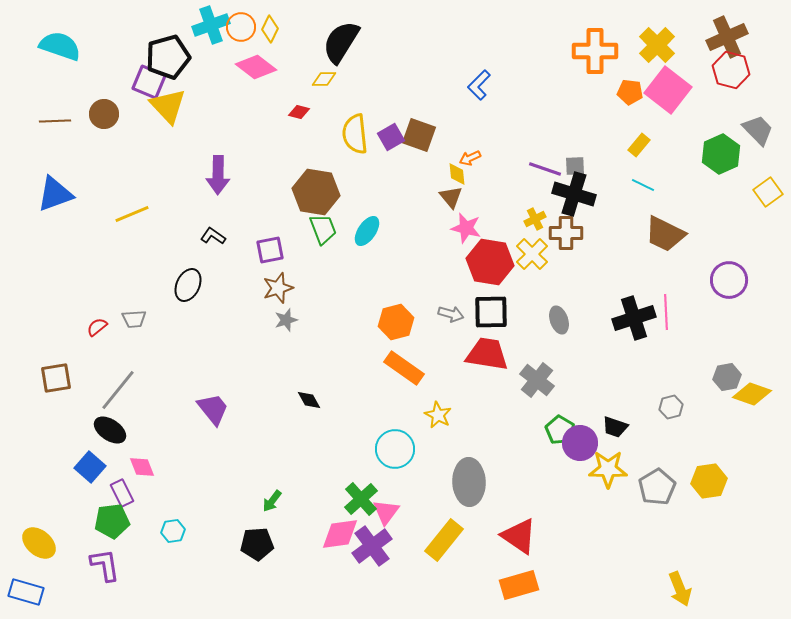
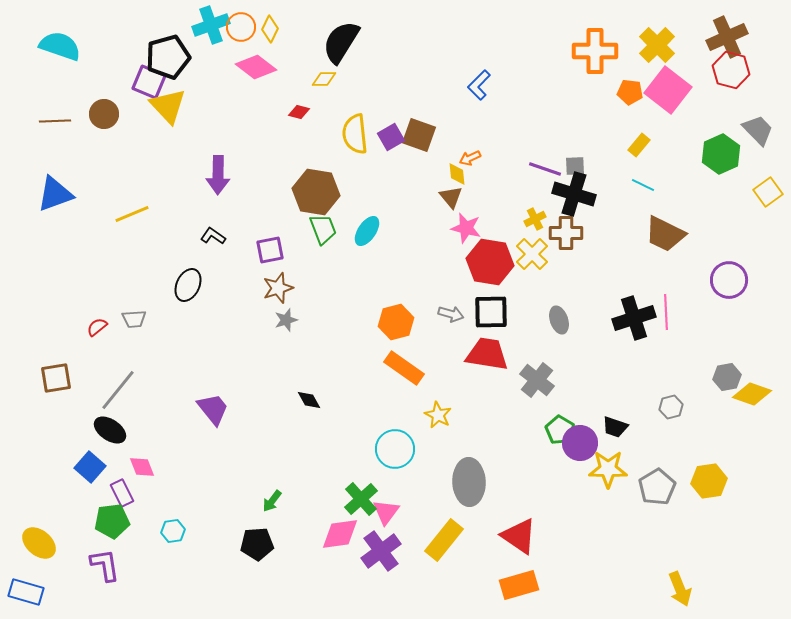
purple cross at (372, 546): moved 9 px right, 5 px down
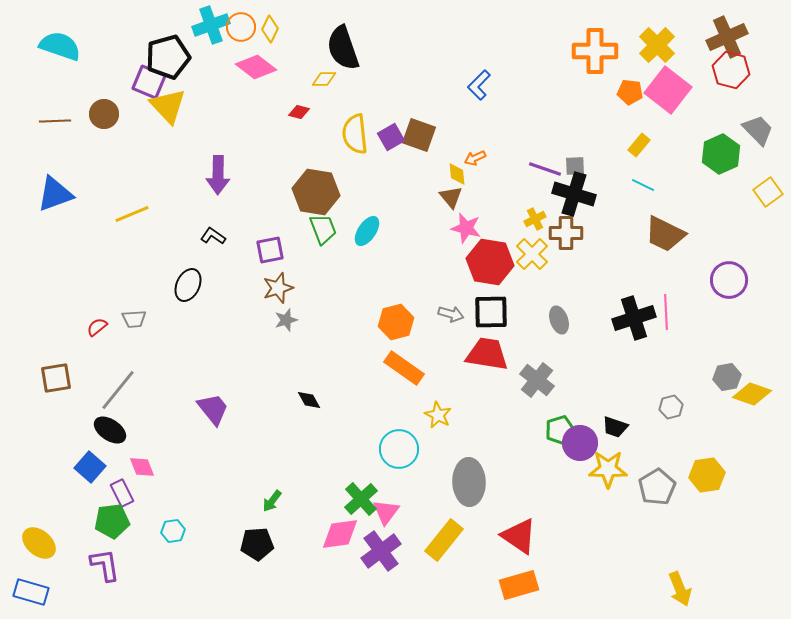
black semicircle at (341, 42): moved 2 px right, 6 px down; rotated 51 degrees counterclockwise
orange arrow at (470, 158): moved 5 px right
green pentagon at (560, 430): rotated 24 degrees clockwise
cyan circle at (395, 449): moved 4 px right
yellow hexagon at (709, 481): moved 2 px left, 6 px up
blue rectangle at (26, 592): moved 5 px right
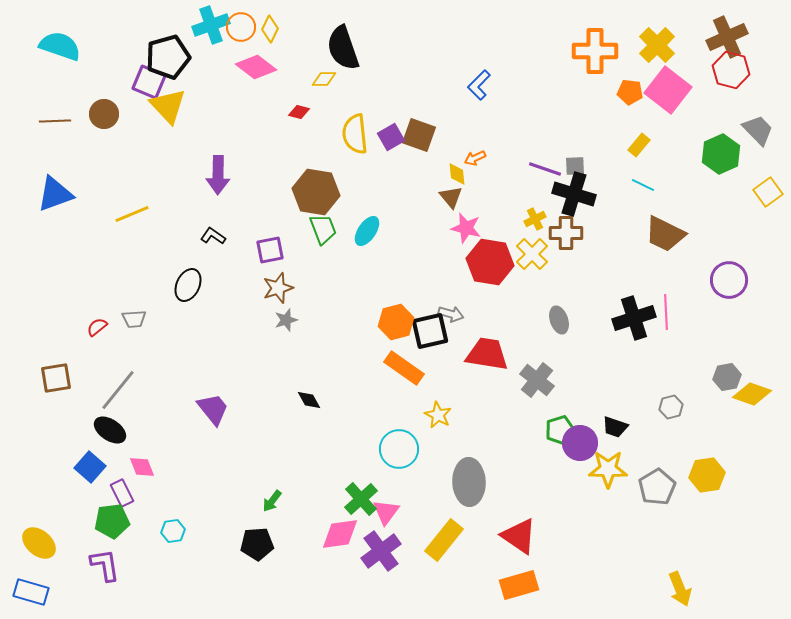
black square at (491, 312): moved 61 px left, 19 px down; rotated 12 degrees counterclockwise
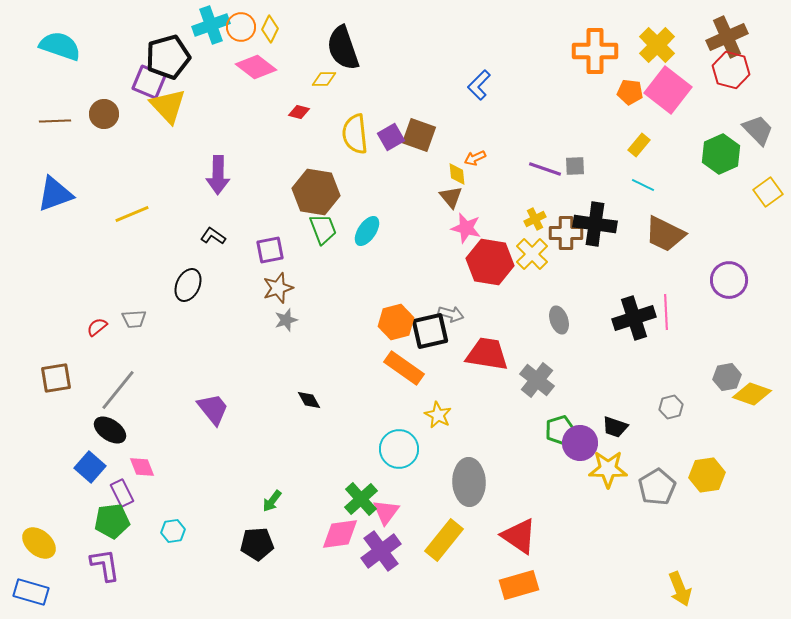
black cross at (574, 194): moved 21 px right, 30 px down; rotated 9 degrees counterclockwise
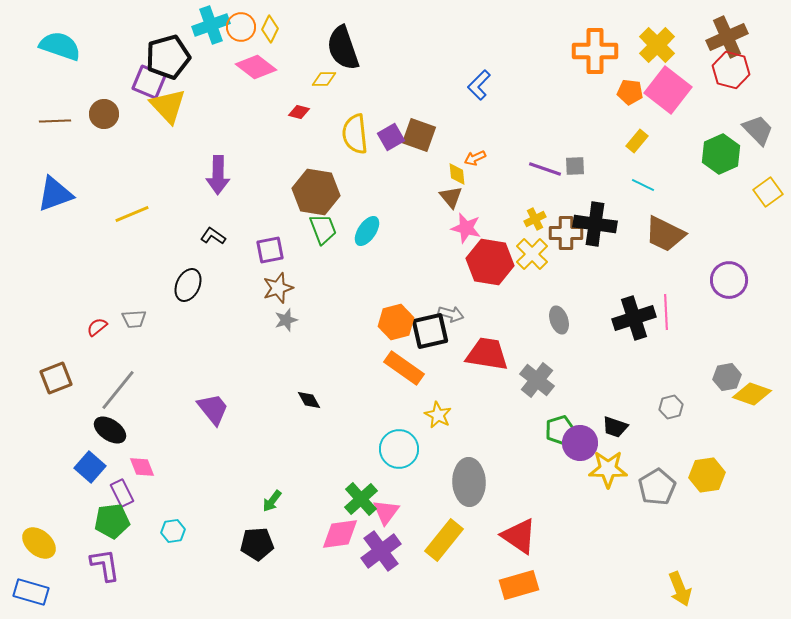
yellow rectangle at (639, 145): moved 2 px left, 4 px up
brown square at (56, 378): rotated 12 degrees counterclockwise
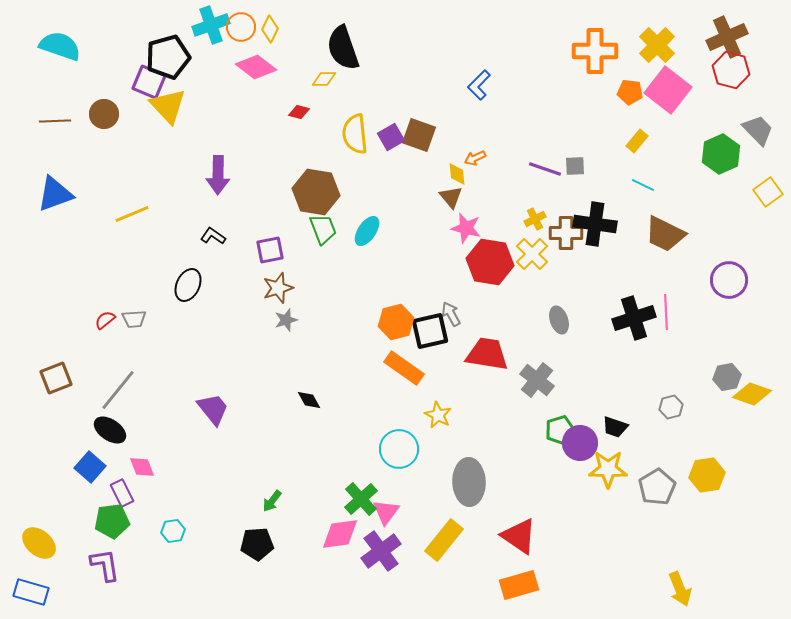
gray arrow at (451, 314): rotated 135 degrees counterclockwise
red semicircle at (97, 327): moved 8 px right, 7 px up
